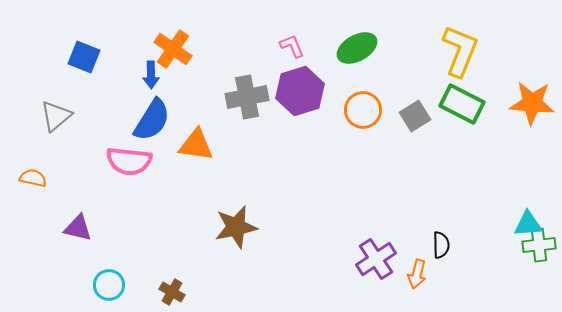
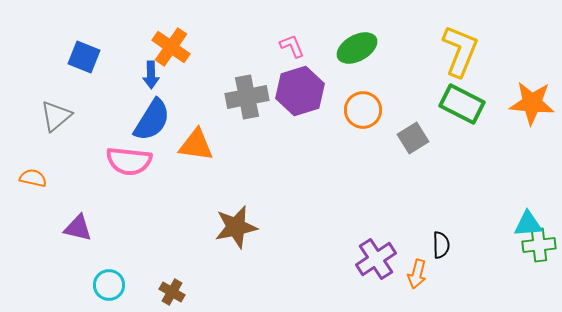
orange cross: moved 2 px left, 2 px up
gray square: moved 2 px left, 22 px down
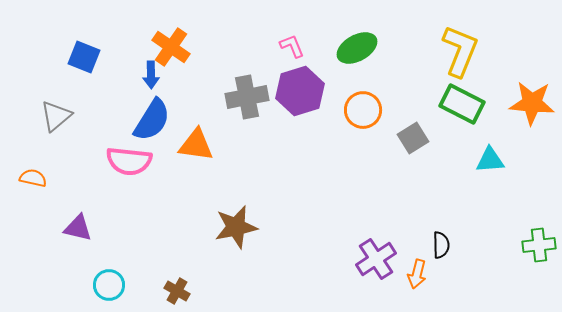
cyan triangle: moved 38 px left, 64 px up
brown cross: moved 5 px right, 1 px up
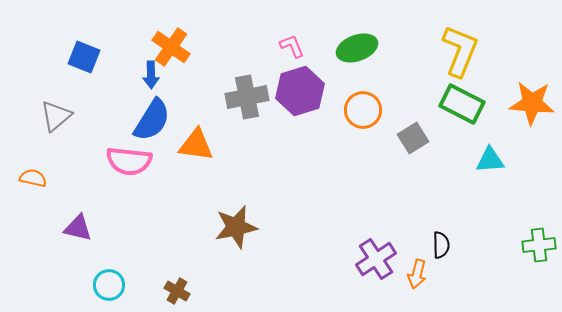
green ellipse: rotated 9 degrees clockwise
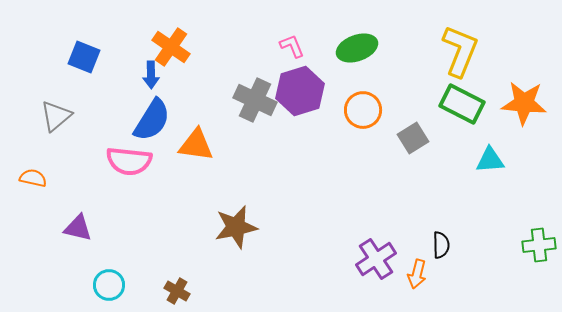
gray cross: moved 8 px right, 3 px down; rotated 36 degrees clockwise
orange star: moved 8 px left
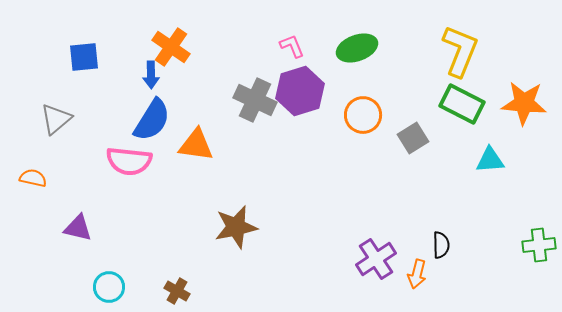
blue square: rotated 28 degrees counterclockwise
orange circle: moved 5 px down
gray triangle: moved 3 px down
cyan circle: moved 2 px down
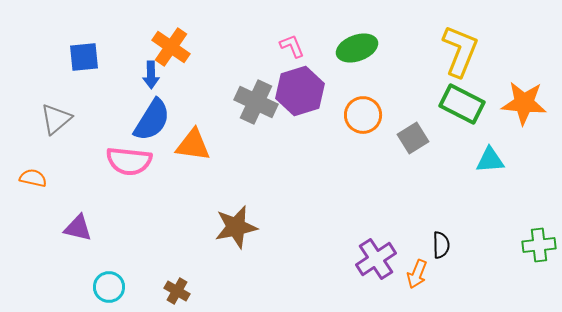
gray cross: moved 1 px right, 2 px down
orange triangle: moved 3 px left
orange arrow: rotated 8 degrees clockwise
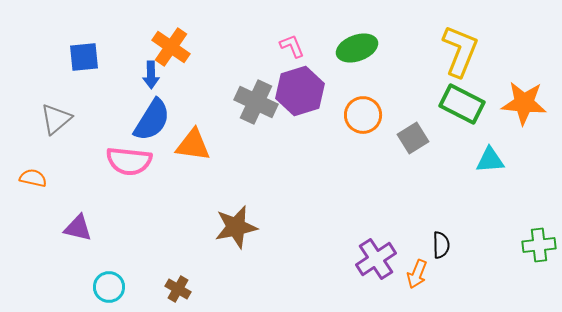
brown cross: moved 1 px right, 2 px up
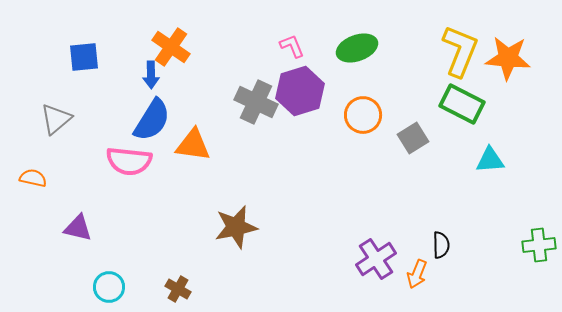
orange star: moved 16 px left, 45 px up
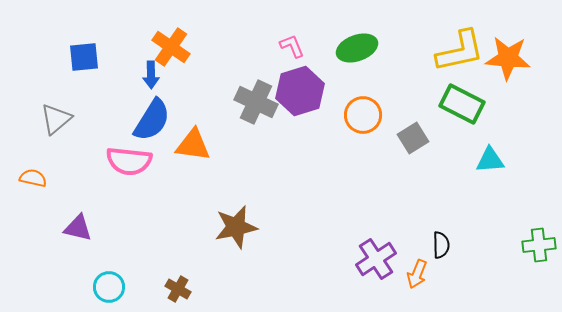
yellow L-shape: rotated 56 degrees clockwise
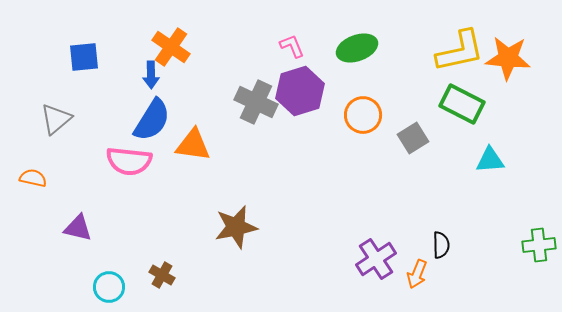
brown cross: moved 16 px left, 14 px up
